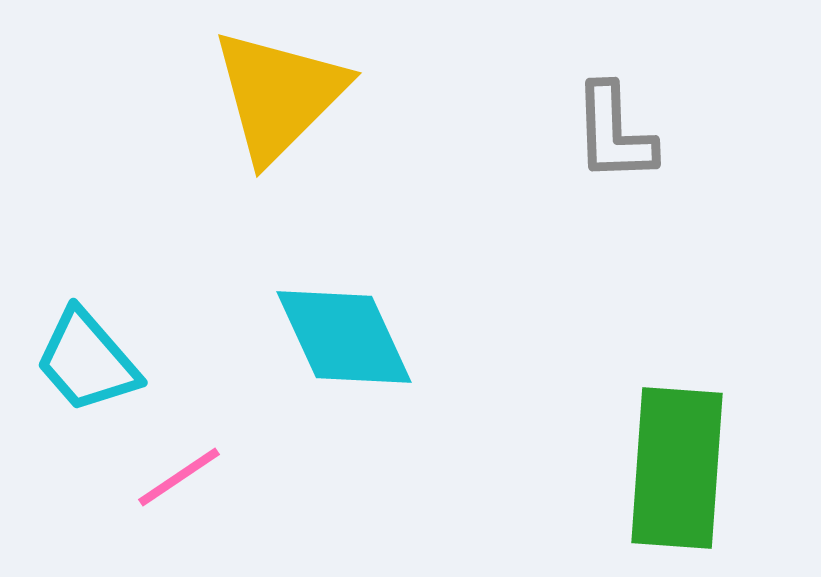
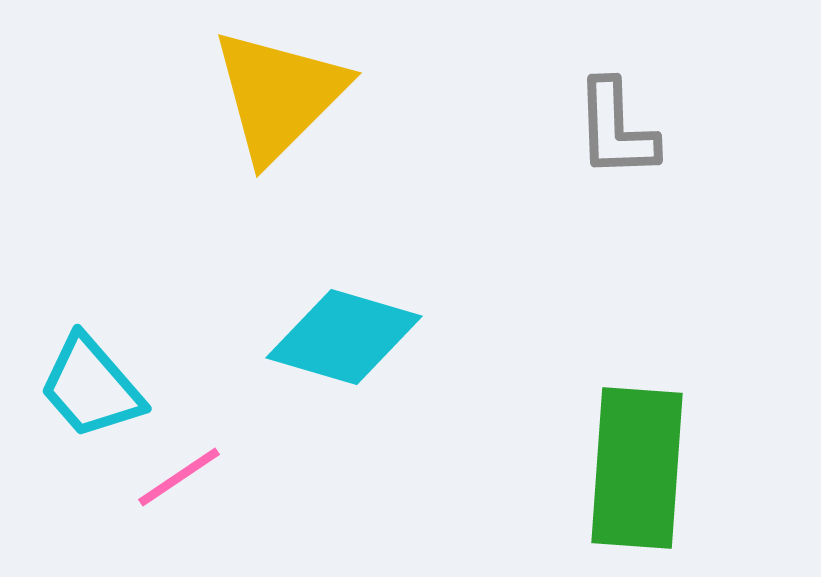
gray L-shape: moved 2 px right, 4 px up
cyan diamond: rotated 49 degrees counterclockwise
cyan trapezoid: moved 4 px right, 26 px down
green rectangle: moved 40 px left
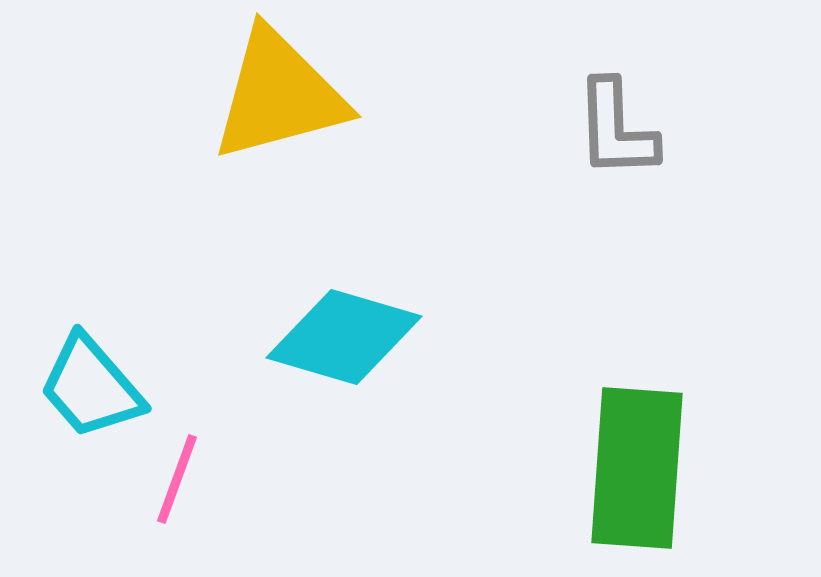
yellow triangle: rotated 30 degrees clockwise
pink line: moved 2 px left, 2 px down; rotated 36 degrees counterclockwise
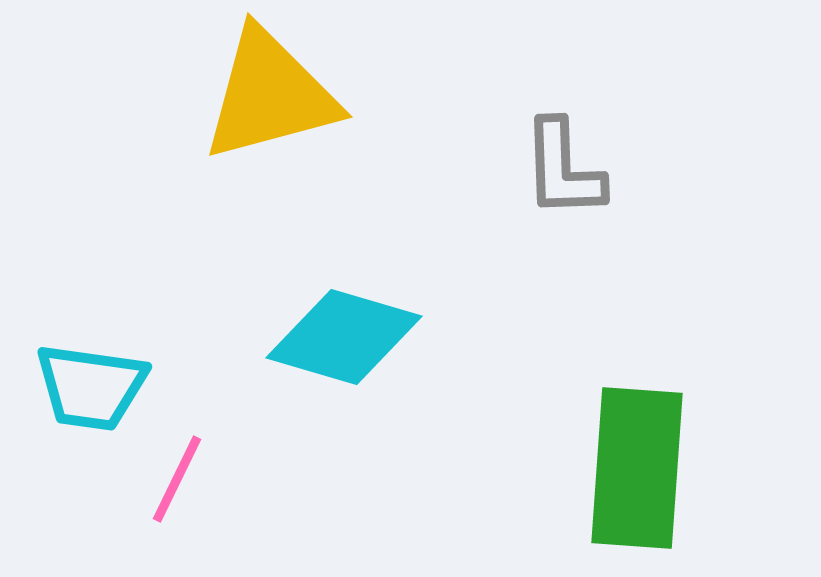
yellow triangle: moved 9 px left
gray L-shape: moved 53 px left, 40 px down
cyan trapezoid: rotated 41 degrees counterclockwise
pink line: rotated 6 degrees clockwise
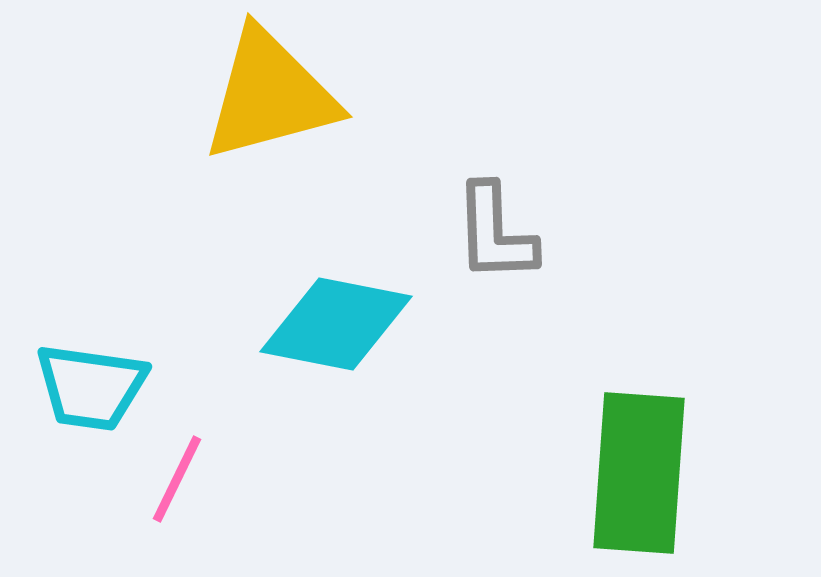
gray L-shape: moved 68 px left, 64 px down
cyan diamond: moved 8 px left, 13 px up; rotated 5 degrees counterclockwise
green rectangle: moved 2 px right, 5 px down
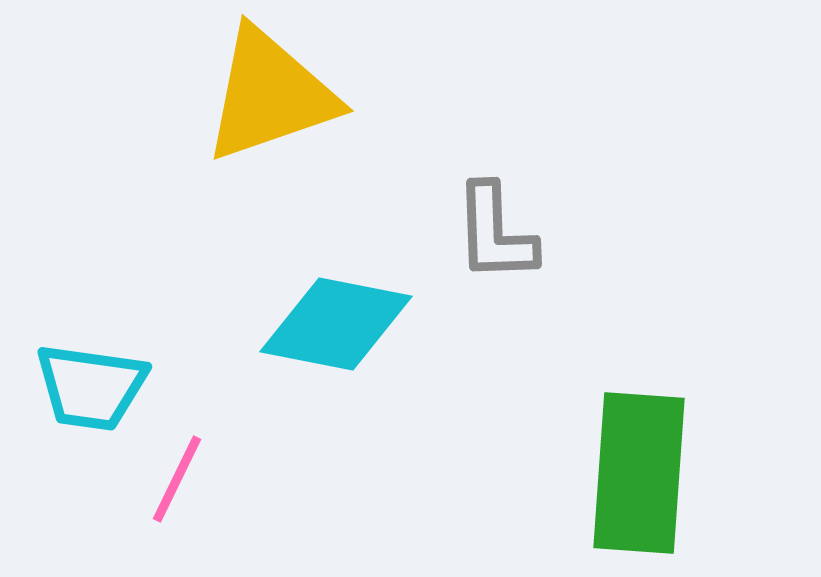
yellow triangle: rotated 4 degrees counterclockwise
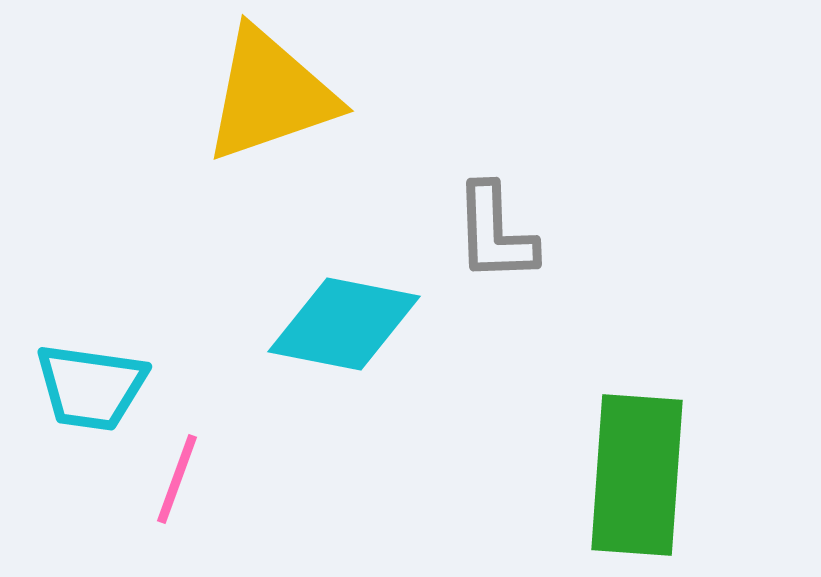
cyan diamond: moved 8 px right
green rectangle: moved 2 px left, 2 px down
pink line: rotated 6 degrees counterclockwise
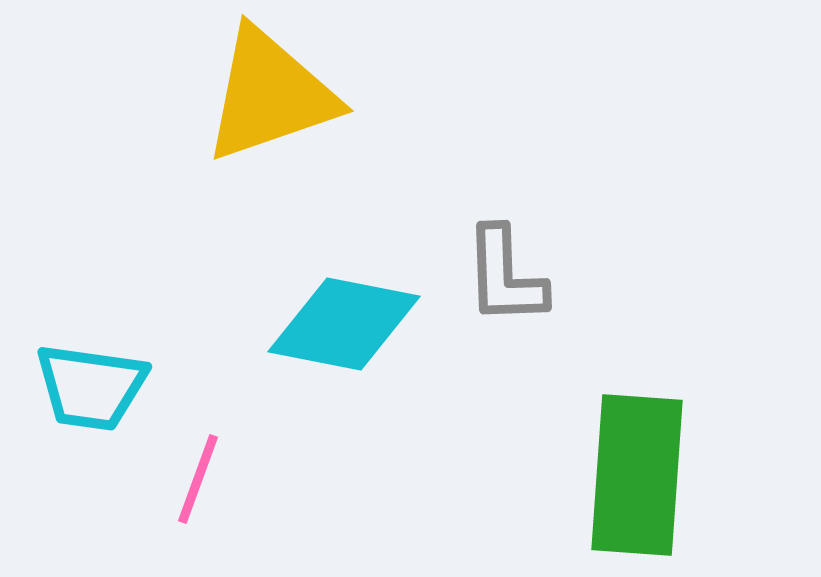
gray L-shape: moved 10 px right, 43 px down
pink line: moved 21 px right
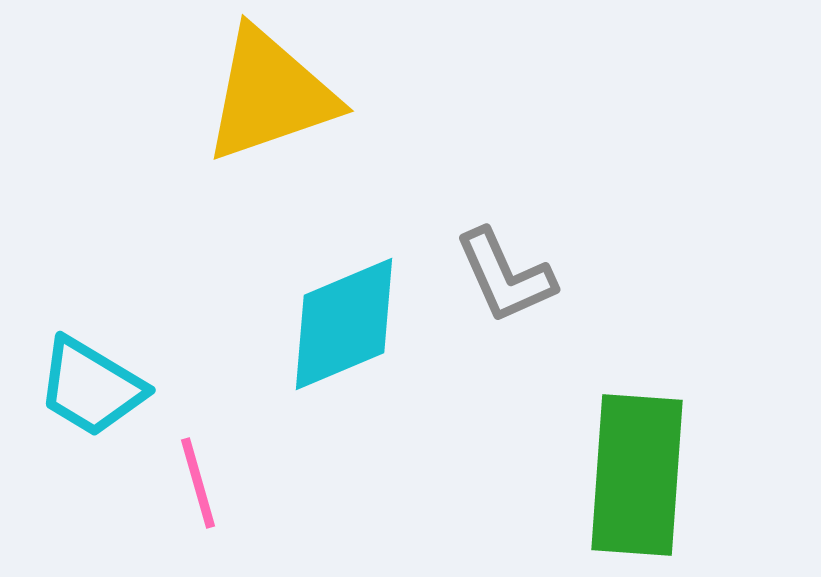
gray L-shape: rotated 22 degrees counterclockwise
cyan diamond: rotated 34 degrees counterclockwise
cyan trapezoid: rotated 23 degrees clockwise
pink line: moved 4 px down; rotated 36 degrees counterclockwise
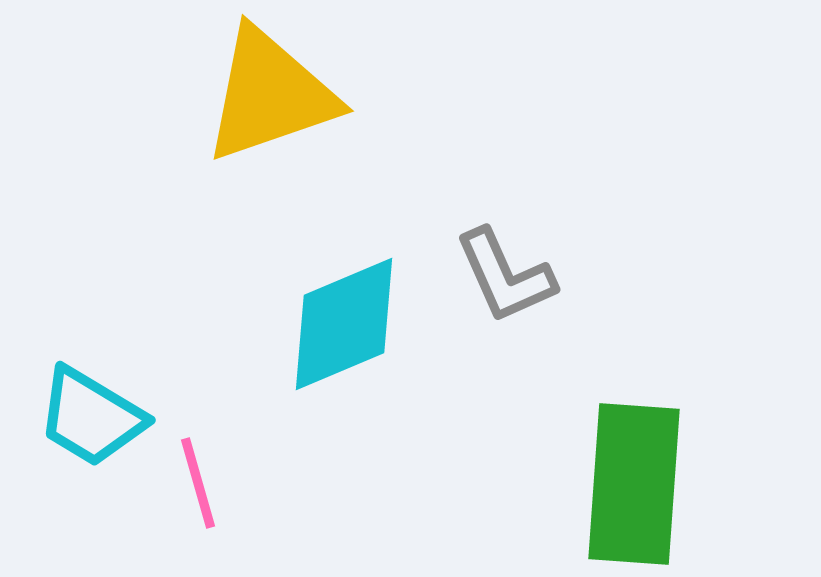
cyan trapezoid: moved 30 px down
green rectangle: moved 3 px left, 9 px down
